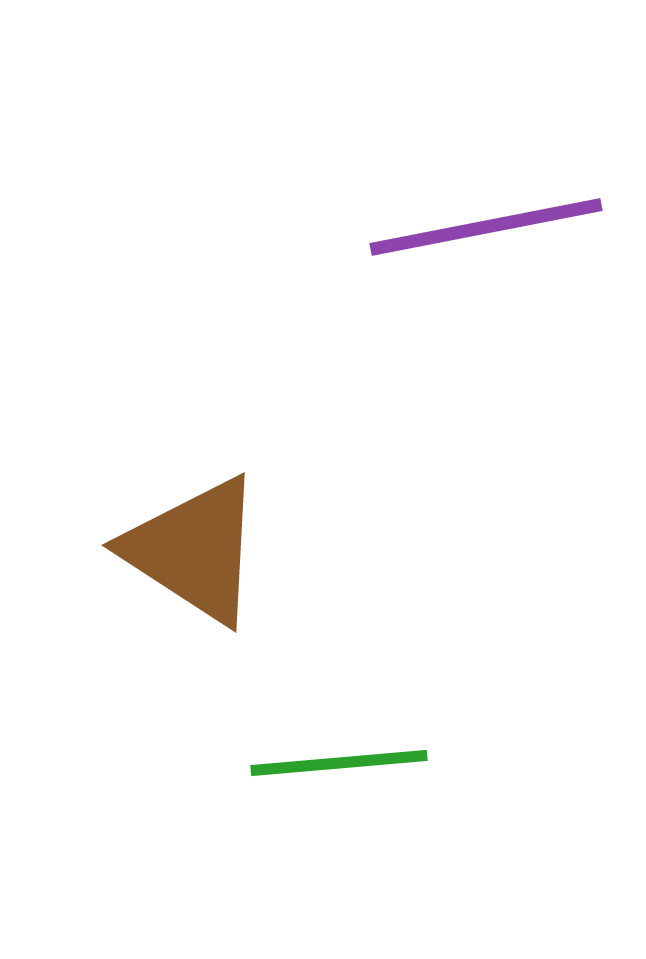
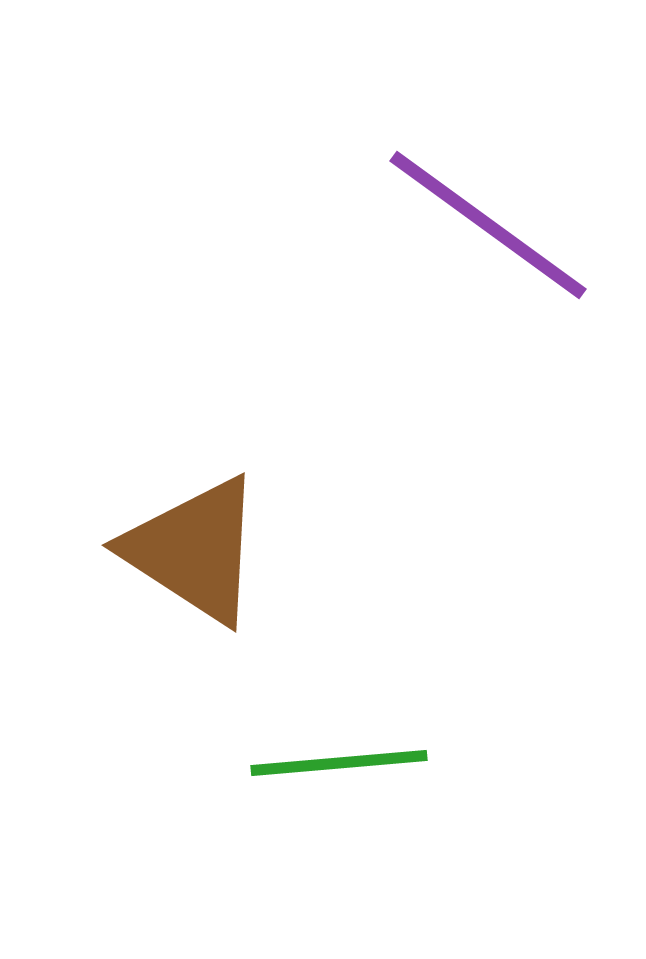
purple line: moved 2 px right, 2 px up; rotated 47 degrees clockwise
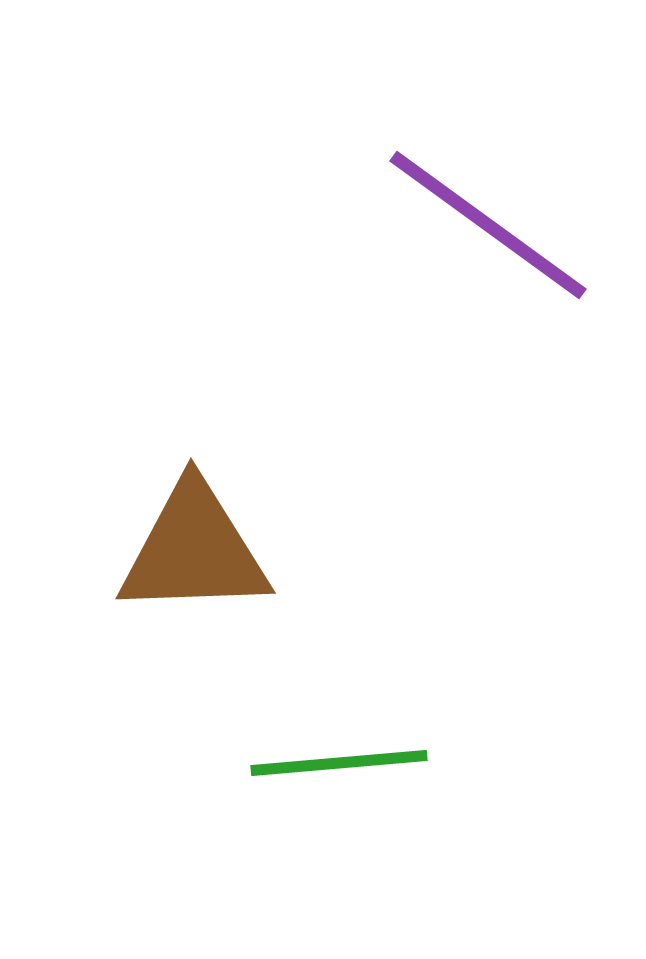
brown triangle: rotated 35 degrees counterclockwise
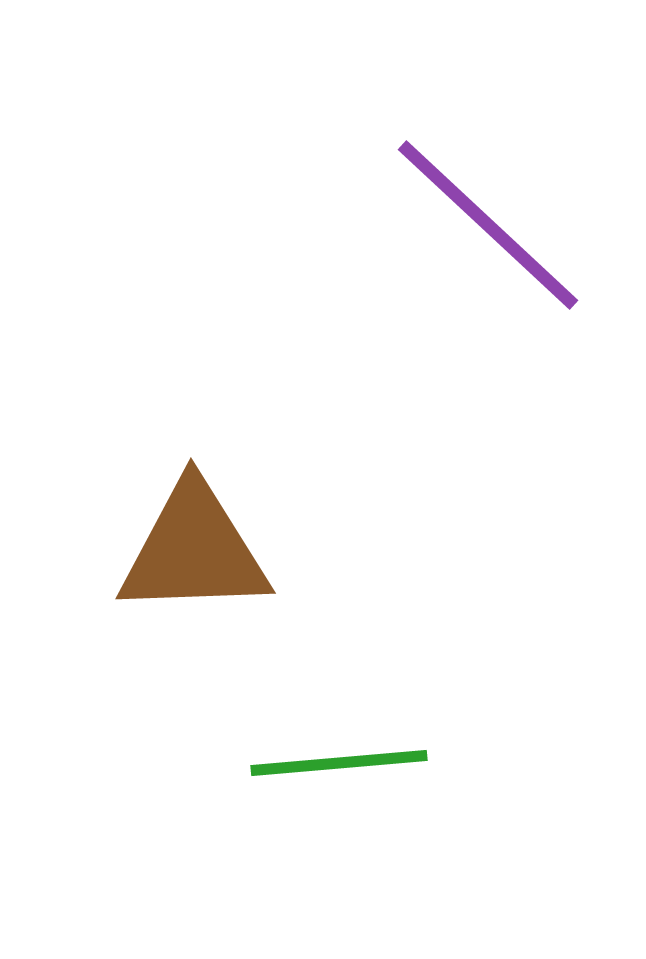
purple line: rotated 7 degrees clockwise
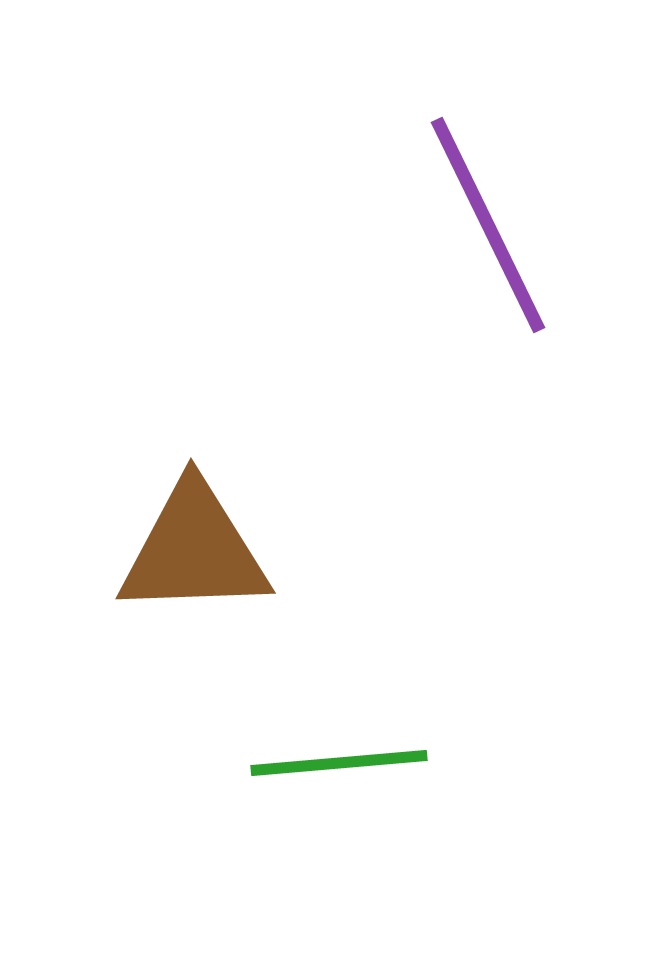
purple line: rotated 21 degrees clockwise
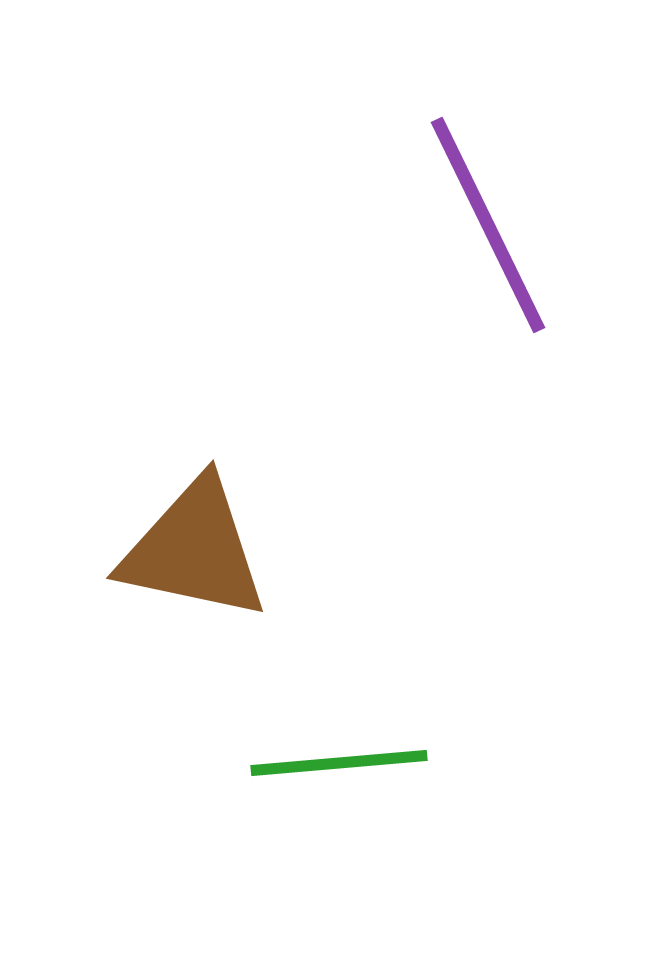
brown triangle: rotated 14 degrees clockwise
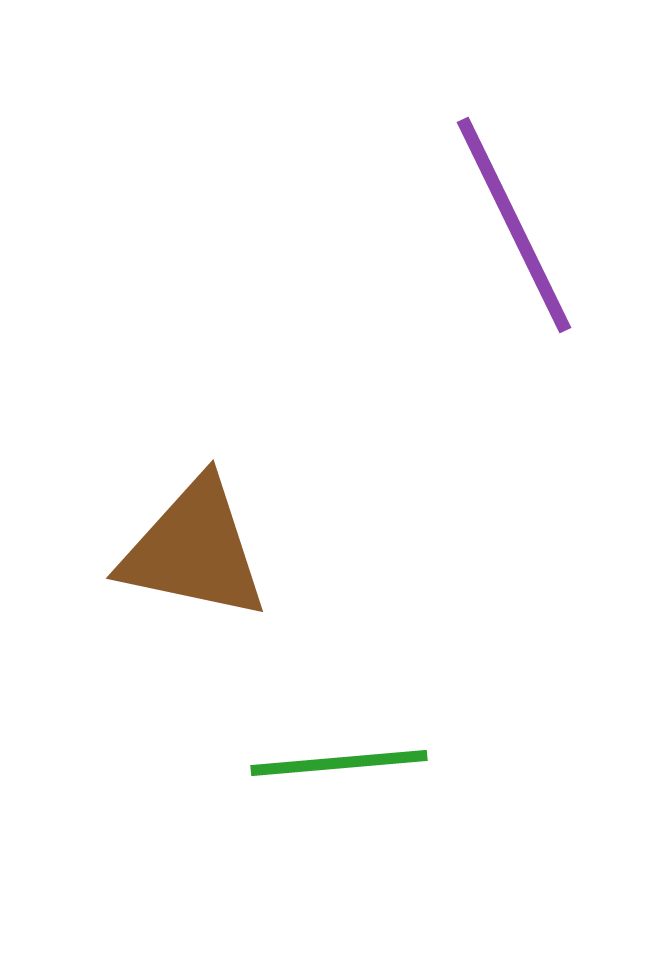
purple line: moved 26 px right
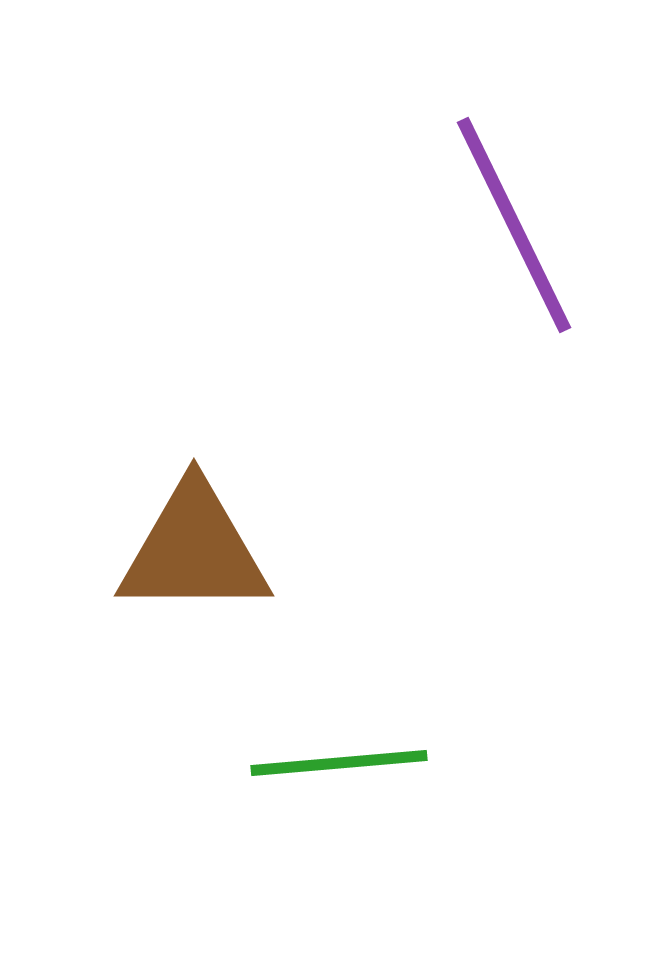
brown triangle: rotated 12 degrees counterclockwise
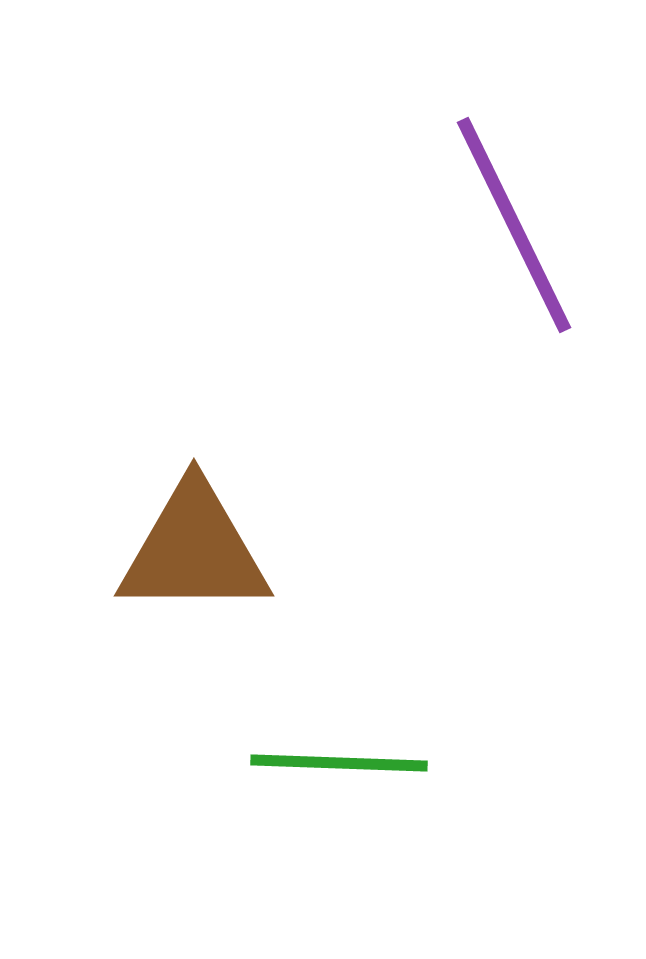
green line: rotated 7 degrees clockwise
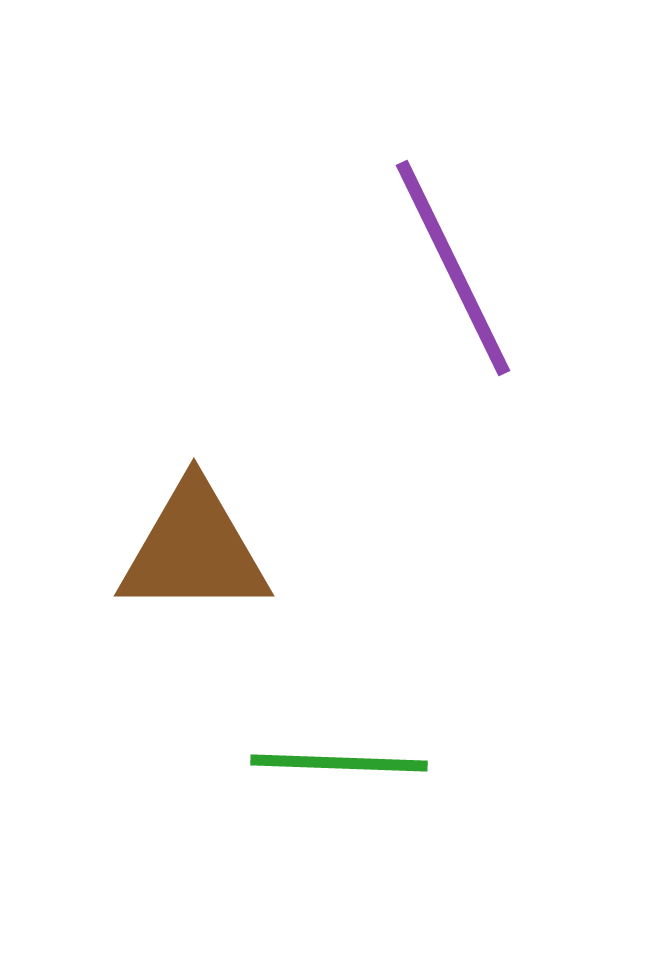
purple line: moved 61 px left, 43 px down
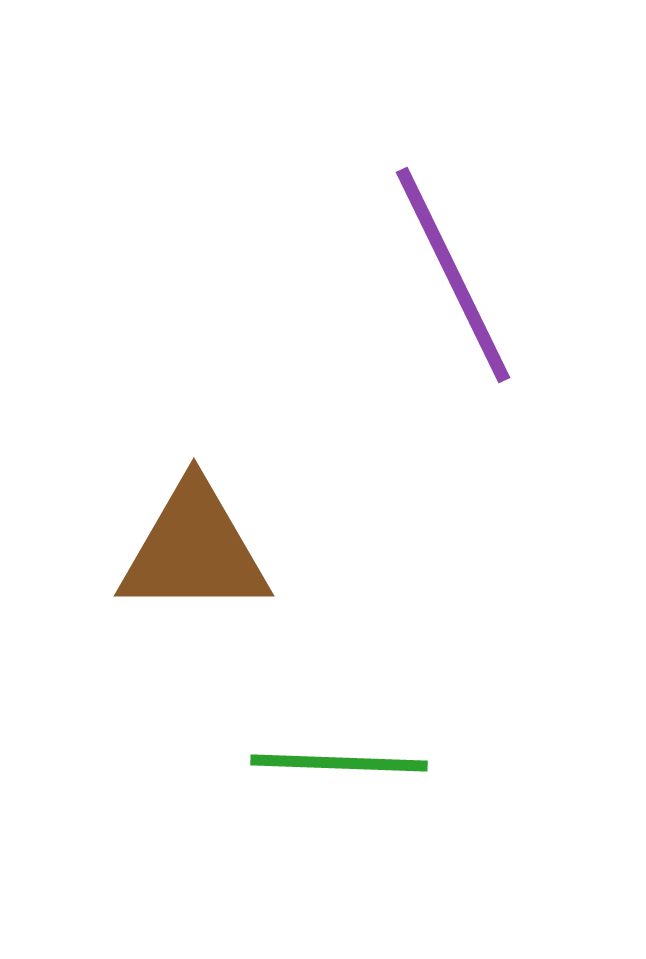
purple line: moved 7 px down
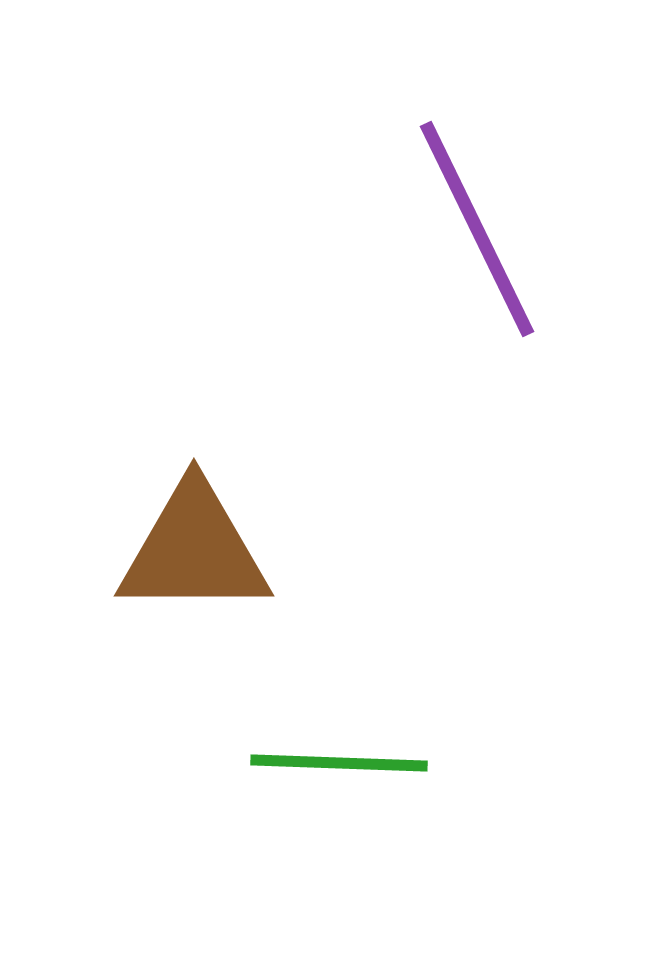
purple line: moved 24 px right, 46 px up
